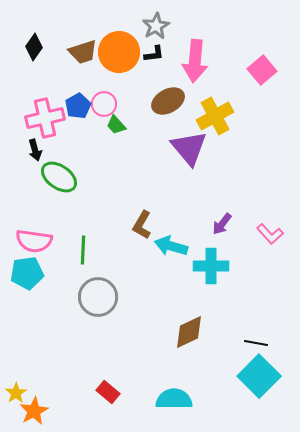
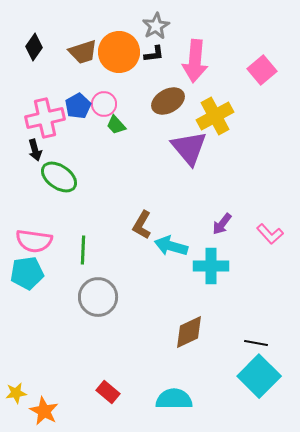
yellow star: rotated 25 degrees clockwise
orange star: moved 10 px right; rotated 16 degrees counterclockwise
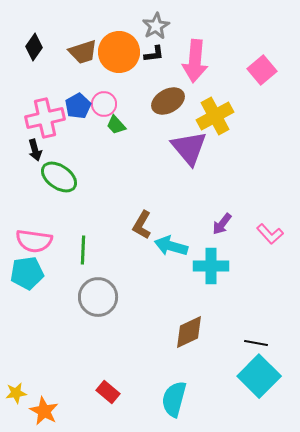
cyan semicircle: rotated 75 degrees counterclockwise
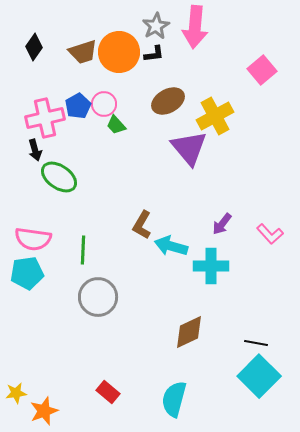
pink arrow: moved 34 px up
pink semicircle: moved 1 px left, 2 px up
orange star: rotated 24 degrees clockwise
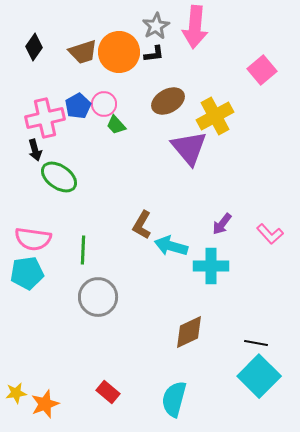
orange star: moved 1 px right, 7 px up
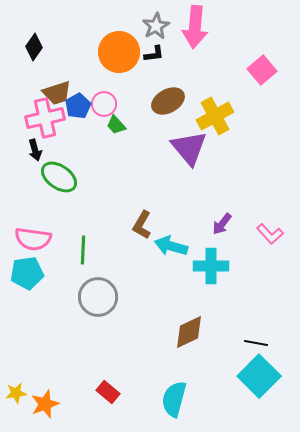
brown trapezoid: moved 26 px left, 41 px down
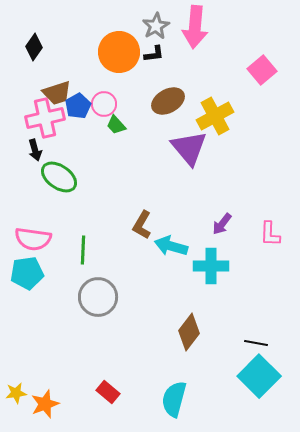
pink L-shape: rotated 44 degrees clockwise
brown diamond: rotated 27 degrees counterclockwise
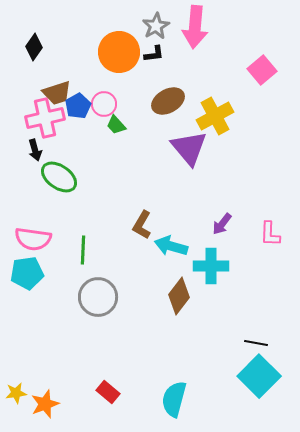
brown diamond: moved 10 px left, 36 px up
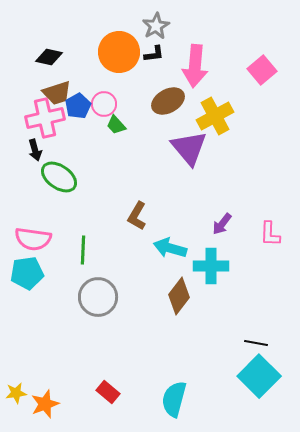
pink arrow: moved 39 px down
black diamond: moved 15 px right, 10 px down; rotated 68 degrees clockwise
brown L-shape: moved 5 px left, 9 px up
cyan arrow: moved 1 px left, 2 px down
